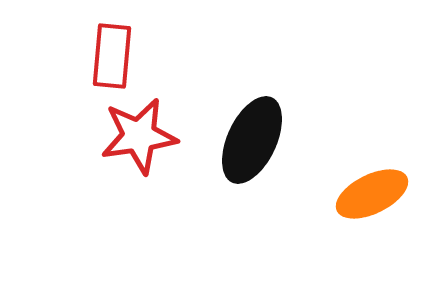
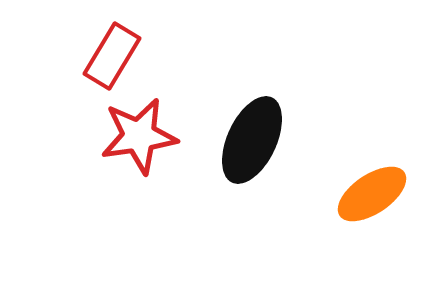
red rectangle: rotated 26 degrees clockwise
orange ellipse: rotated 8 degrees counterclockwise
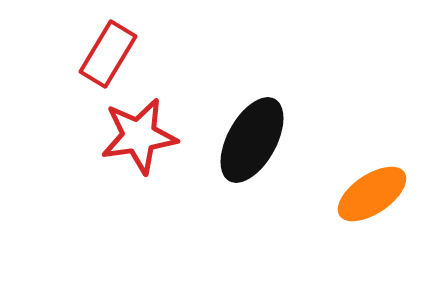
red rectangle: moved 4 px left, 2 px up
black ellipse: rotated 4 degrees clockwise
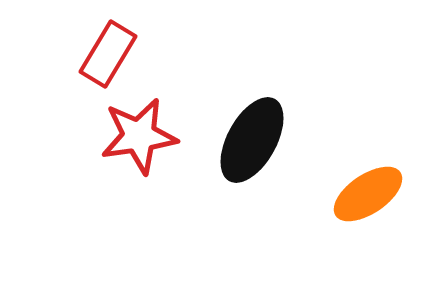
orange ellipse: moved 4 px left
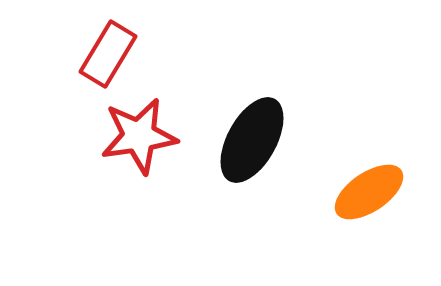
orange ellipse: moved 1 px right, 2 px up
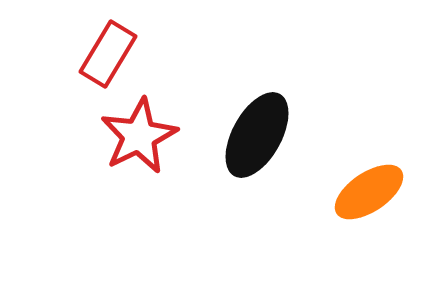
red star: rotated 18 degrees counterclockwise
black ellipse: moved 5 px right, 5 px up
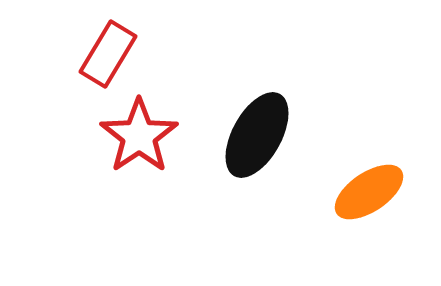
red star: rotated 8 degrees counterclockwise
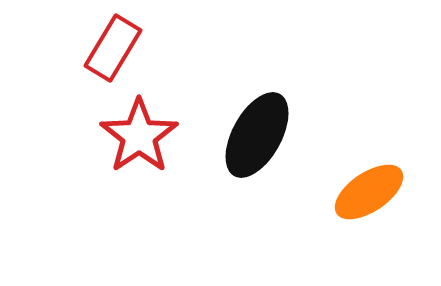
red rectangle: moved 5 px right, 6 px up
